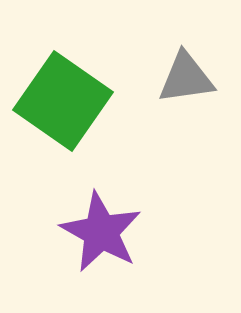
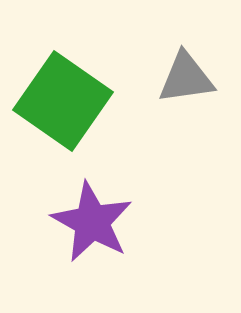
purple star: moved 9 px left, 10 px up
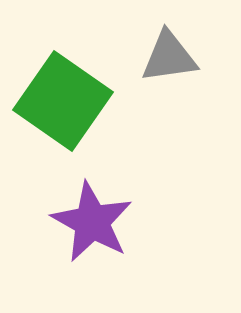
gray triangle: moved 17 px left, 21 px up
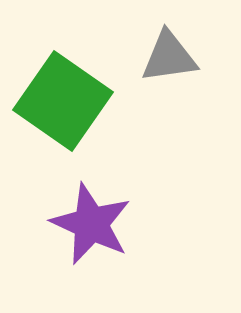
purple star: moved 1 px left, 2 px down; rotated 4 degrees counterclockwise
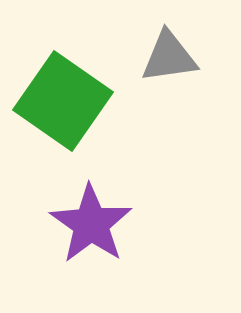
purple star: rotated 10 degrees clockwise
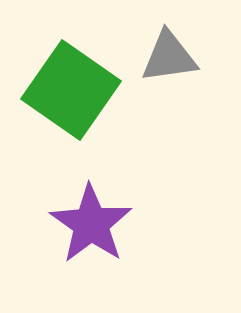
green square: moved 8 px right, 11 px up
